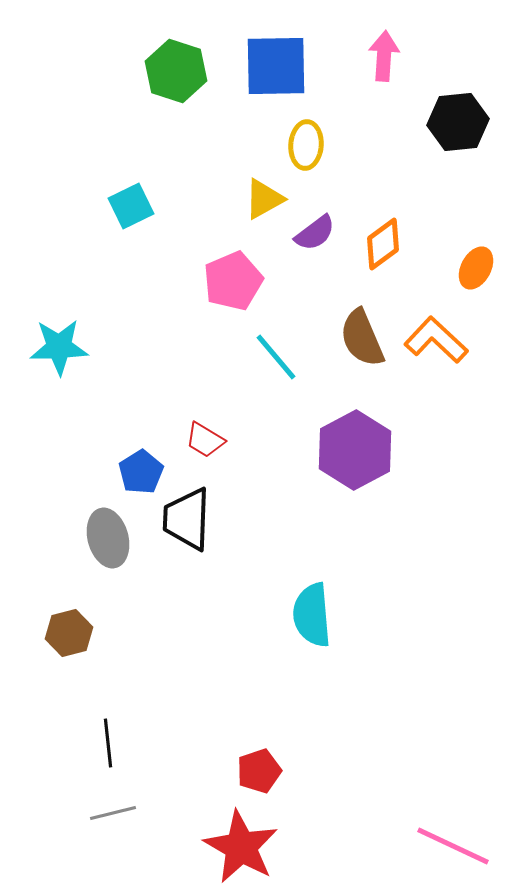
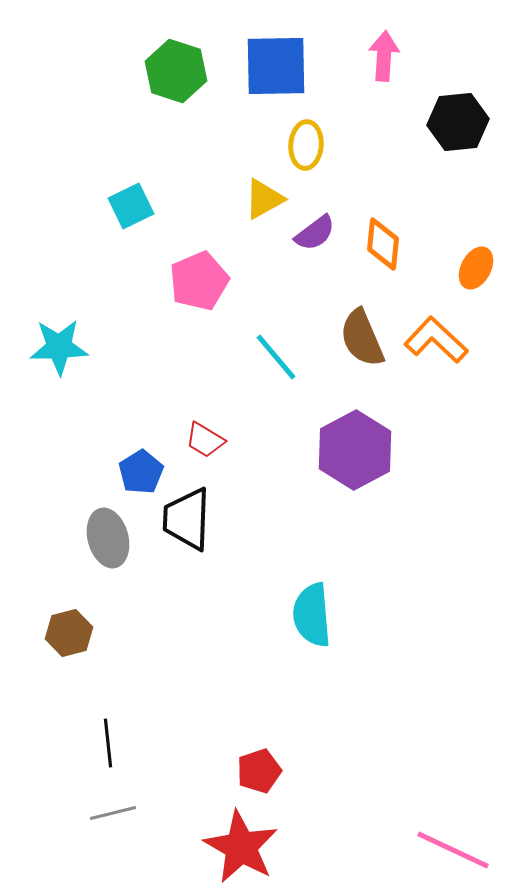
orange diamond: rotated 48 degrees counterclockwise
pink pentagon: moved 34 px left
pink line: moved 4 px down
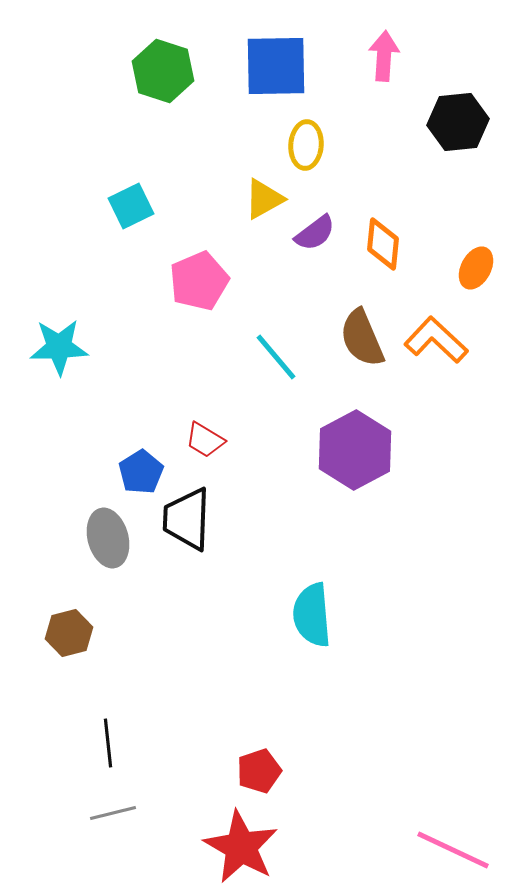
green hexagon: moved 13 px left
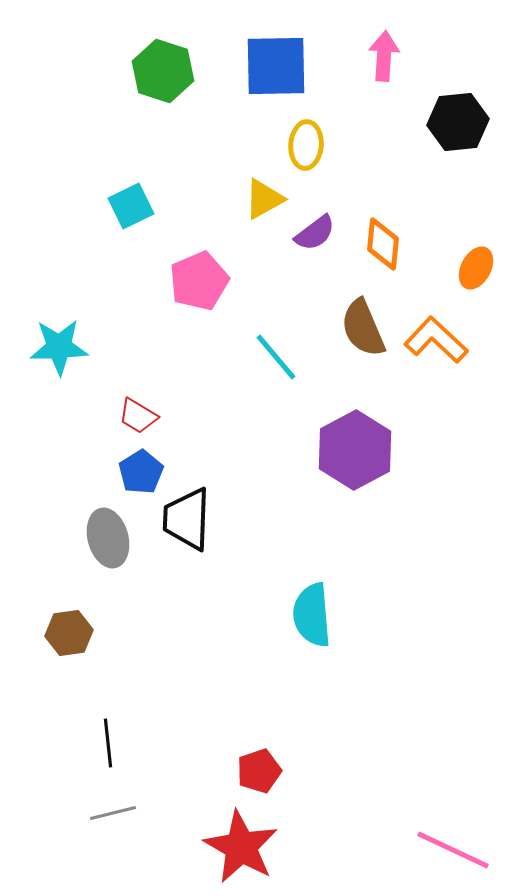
brown semicircle: moved 1 px right, 10 px up
red trapezoid: moved 67 px left, 24 px up
brown hexagon: rotated 6 degrees clockwise
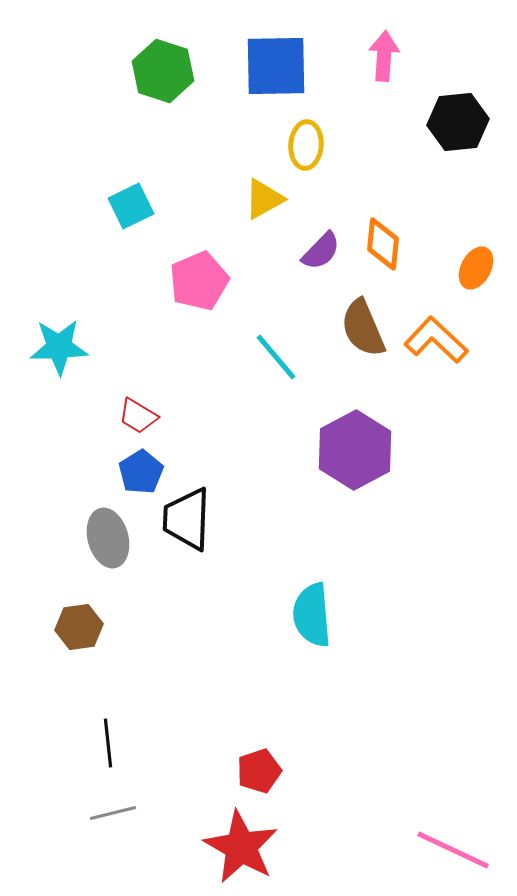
purple semicircle: moved 6 px right, 18 px down; rotated 9 degrees counterclockwise
brown hexagon: moved 10 px right, 6 px up
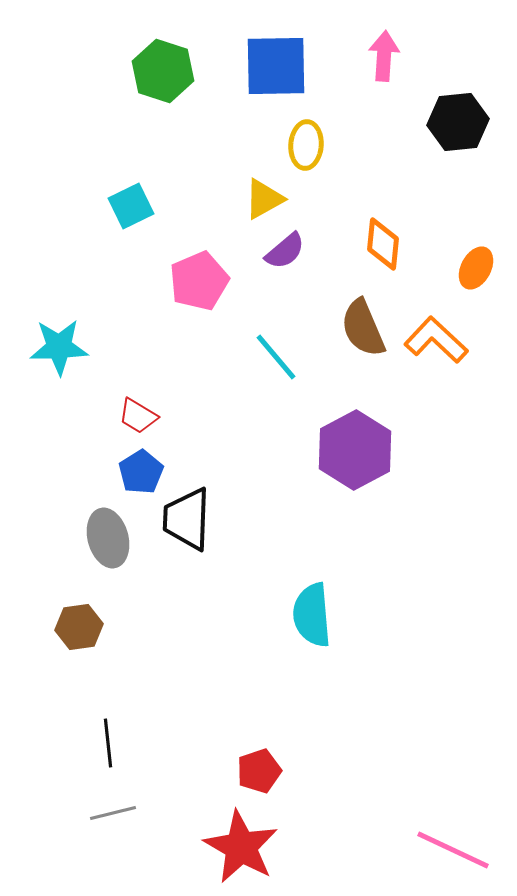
purple semicircle: moved 36 px left; rotated 6 degrees clockwise
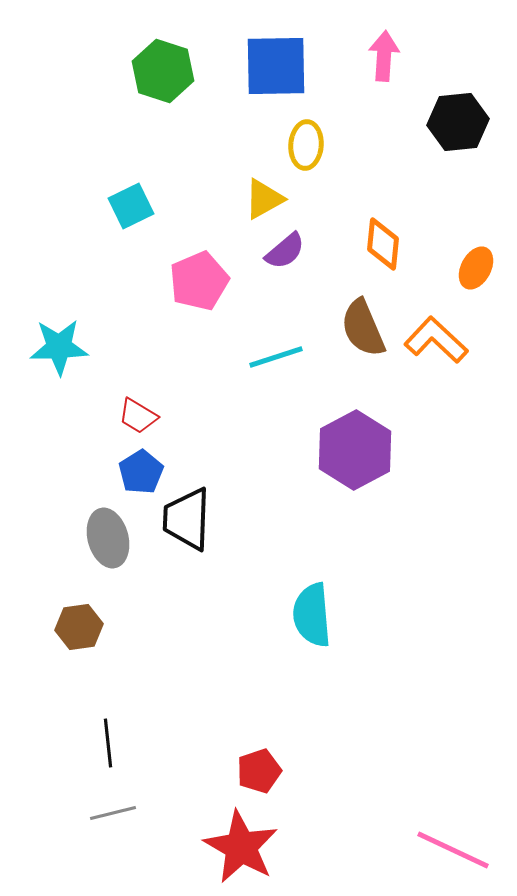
cyan line: rotated 68 degrees counterclockwise
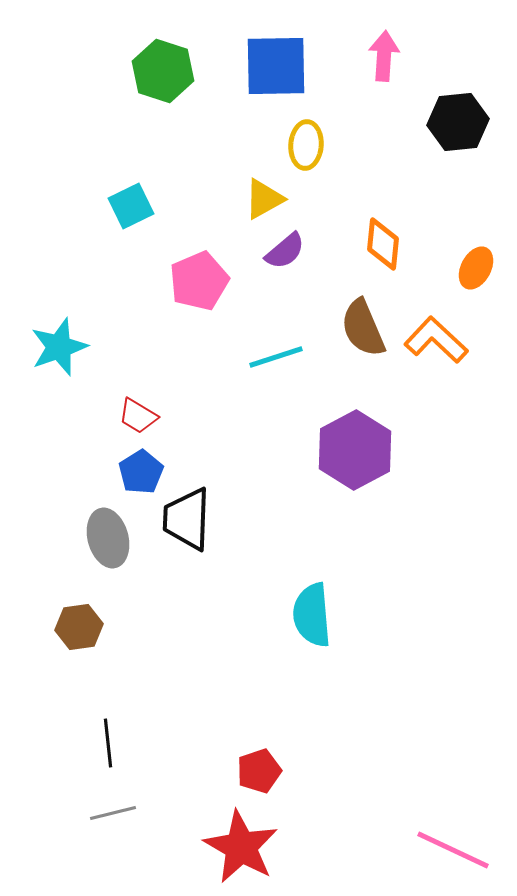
cyan star: rotated 18 degrees counterclockwise
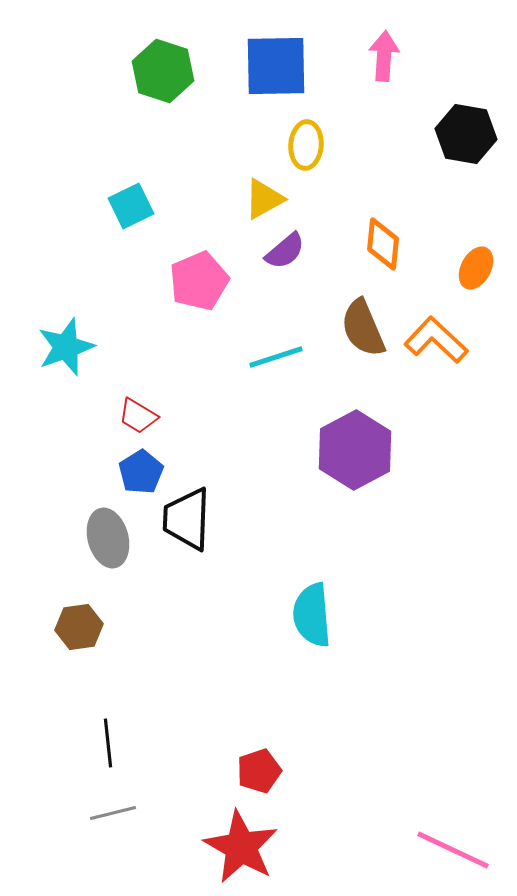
black hexagon: moved 8 px right, 12 px down; rotated 16 degrees clockwise
cyan star: moved 7 px right
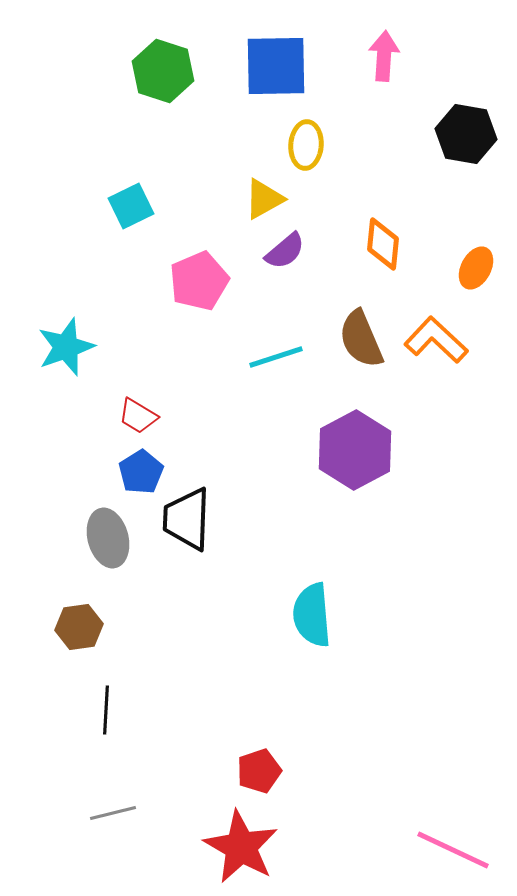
brown semicircle: moved 2 px left, 11 px down
black line: moved 2 px left, 33 px up; rotated 9 degrees clockwise
